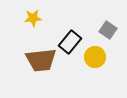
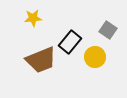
brown trapezoid: rotated 16 degrees counterclockwise
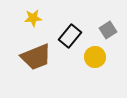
gray square: rotated 24 degrees clockwise
black rectangle: moved 6 px up
brown trapezoid: moved 5 px left, 3 px up
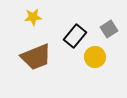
yellow star: moved 1 px up
gray square: moved 1 px right, 1 px up
black rectangle: moved 5 px right
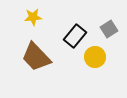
brown trapezoid: rotated 68 degrees clockwise
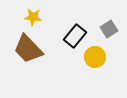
yellow star: rotated 12 degrees clockwise
brown trapezoid: moved 8 px left, 8 px up
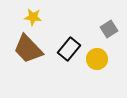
black rectangle: moved 6 px left, 13 px down
yellow circle: moved 2 px right, 2 px down
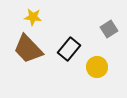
yellow circle: moved 8 px down
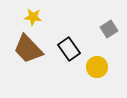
black rectangle: rotated 75 degrees counterclockwise
